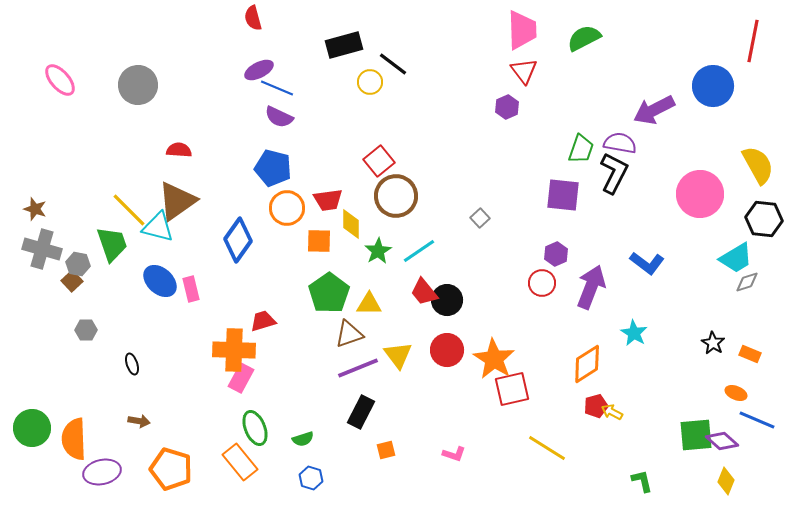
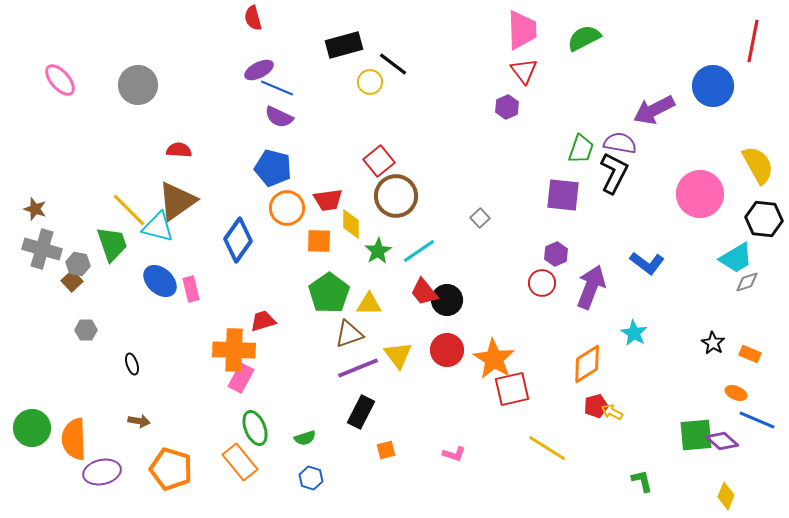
green semicircle at (303, 439): moved 2 px right, 1 px up
yellow diamond at (726, 481): moved 15 px down
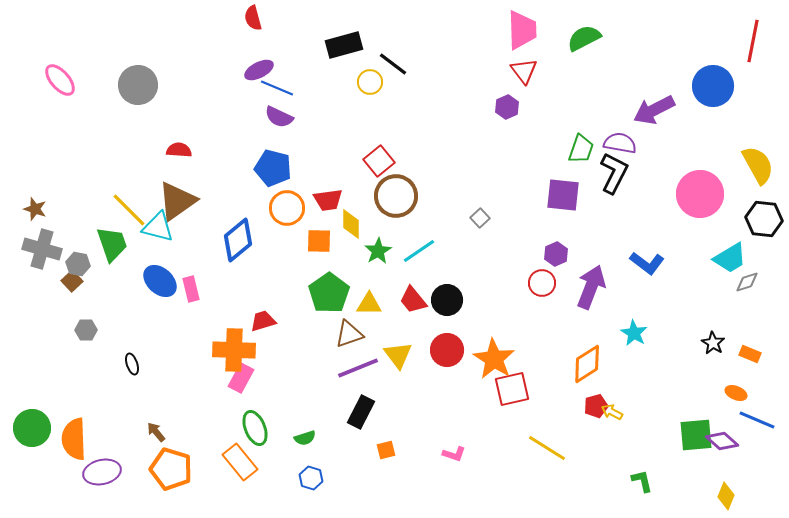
blue diamond at (238, 240): rotated 15 degrees clockwise
cyan trapezoid at (736, 258): moved 6 px left
red trapezoid at (424, 292): moved 11 px left, 8 px down
brown arrow at (139, 421): moved 17 px right, 11 px down; rotated 140 degrees counterclockwise
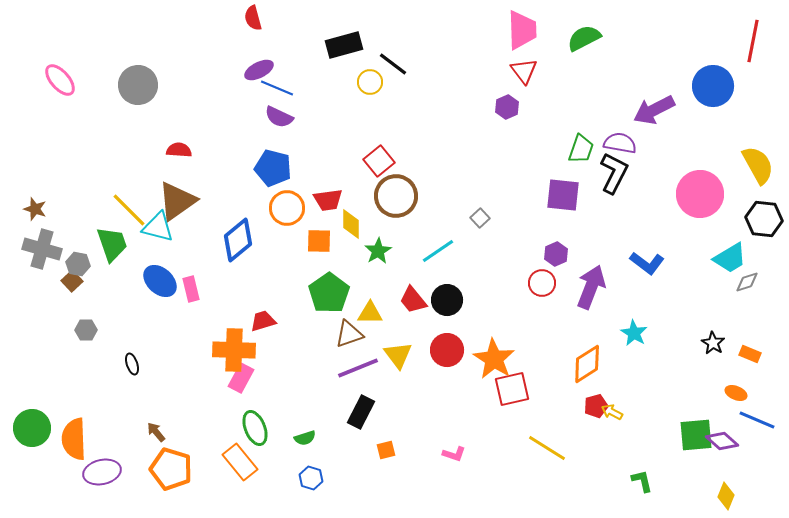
cyan line at (419, 251): moved 19 px right
yellow triangle at (369, 304): moved 1 px right, 9 px down
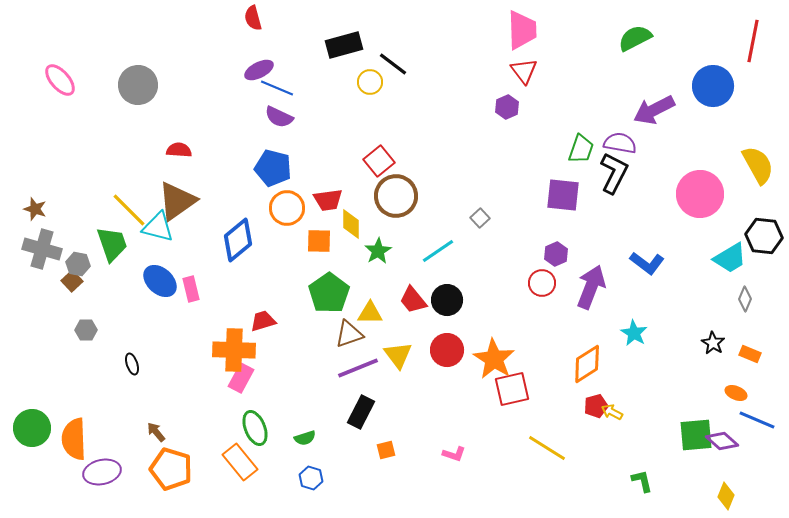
green semicircle at (584, 38): moved 51 px right
black hexagon at (764, 219): moved 17 px down
gray diamond at (747, 282): moved 2 px left, 17 px down; rotated 50 degrees counterclockwise
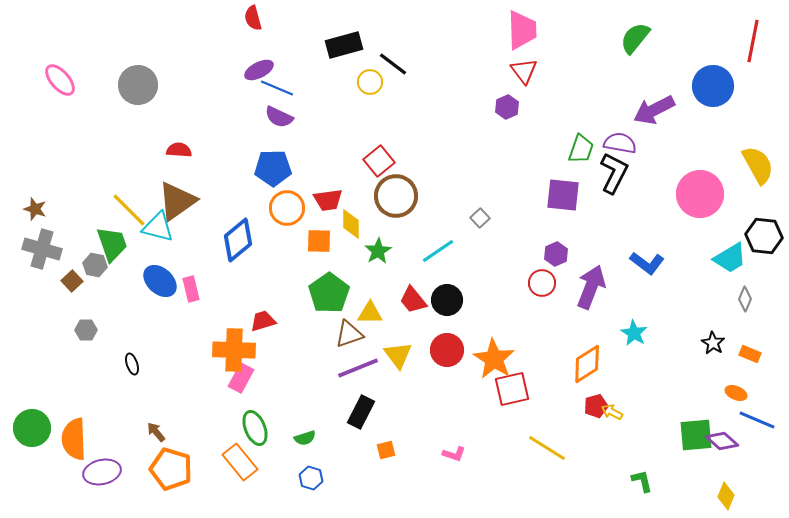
green semicircle at (635, 38): rotated 24 degrees counterclockwise
blue pentagon at (273, 168): rotated 15 degrees counterclockwise
gray hexagon at (78, 264): moved 17 px right, 1 px down
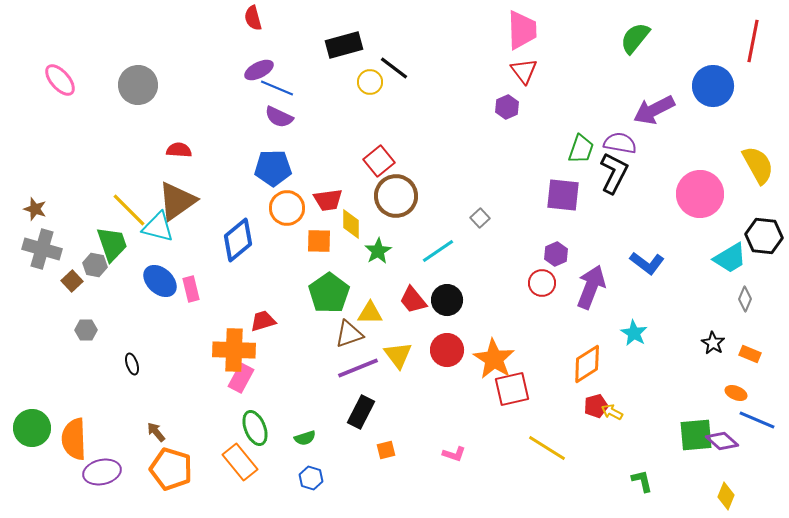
black line at (393, 64): moved 1 px right, 4 px down
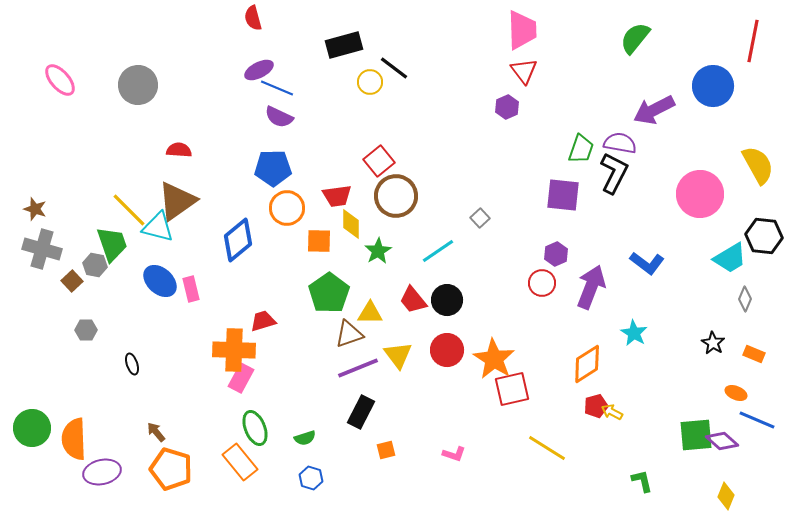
red trapezoid at (328, 200): moved 9 px right, 4 px up
orange rectangle at (750, 354): moved 4 px right
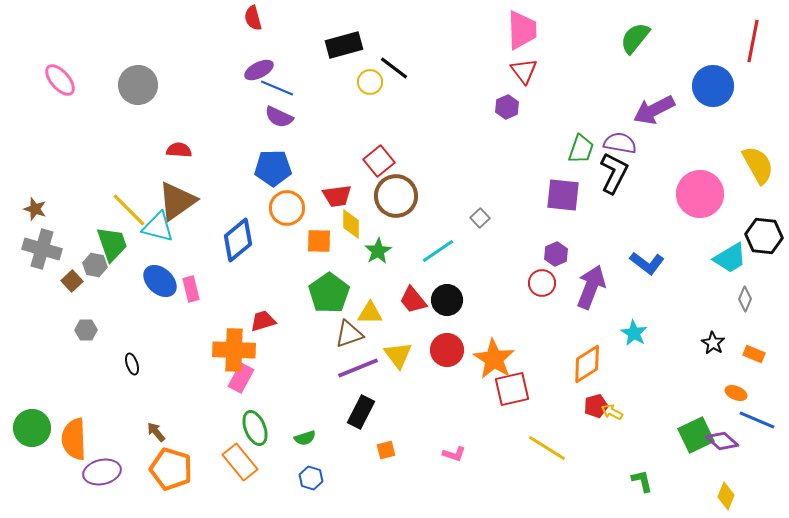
green square at (696, 435): rotated 21 degrees counterclockwise
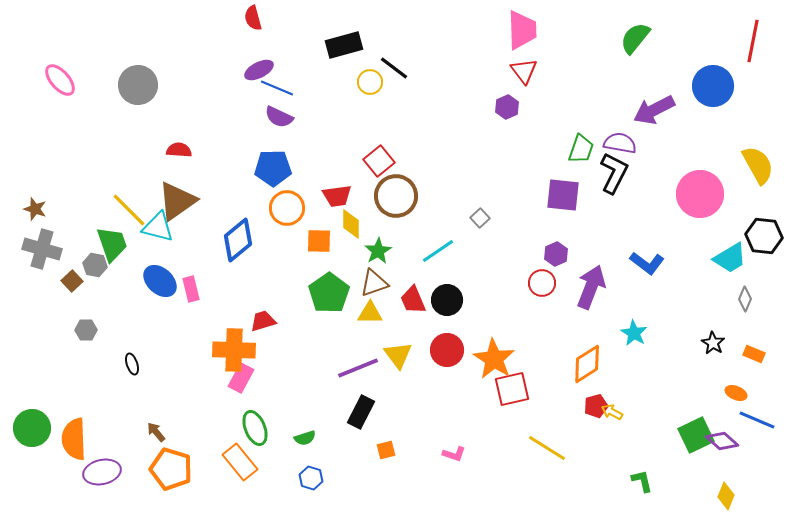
red trapezoid at (413, 300): rotated 16 degrees clockwise
brown triangle at (349, 334): moved 25 px right, 51 px up
